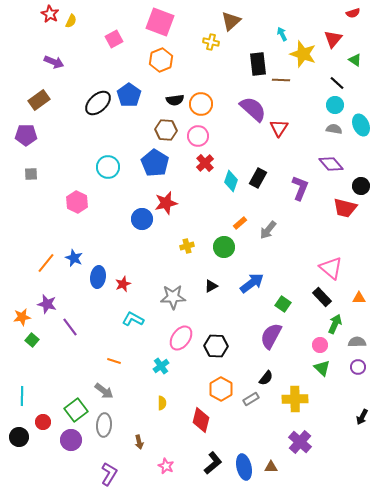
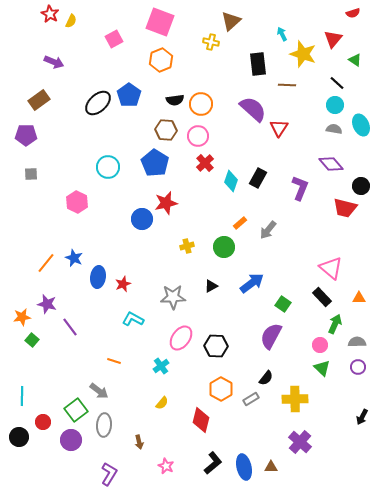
brown line at (281, 80): moved 6 px right, 5 px down
gray arrow at (104, 391): moved 5 px left
yellow semicircle at (162, 403): rotated 40 degrees clockwise
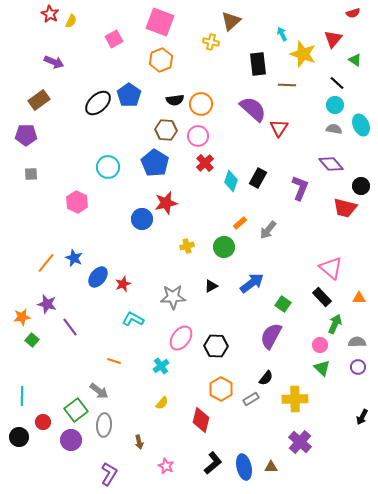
blue ellipse at (98, 277): rotated 30 degrees clockwise
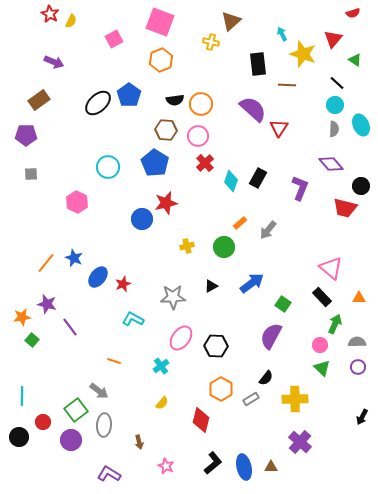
gray semicircle at (334, 129): rotated 84 degrees clockwise
purple L-shape at (109, 474): rotated 90 degrees counterclockwise
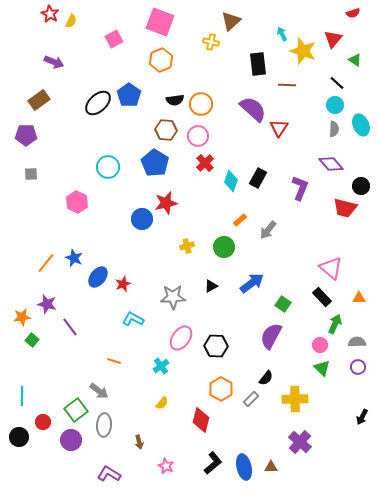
yellow star at (303, 54): moved 3 px up
orange rectangle at (240, 223): moved 3 px up
gray rectangle at (251, 399): rotated 14 degrees counterclockwise
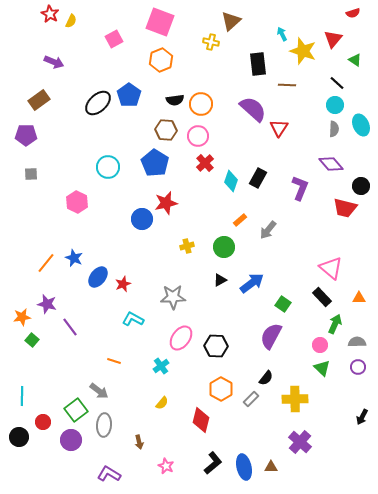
black triangle at (211, 286): moved 9 px right, 6 px up
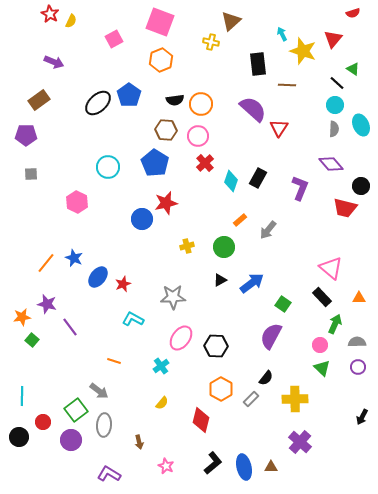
green triangle at (355, 60): moved 2 px left, 9 px down
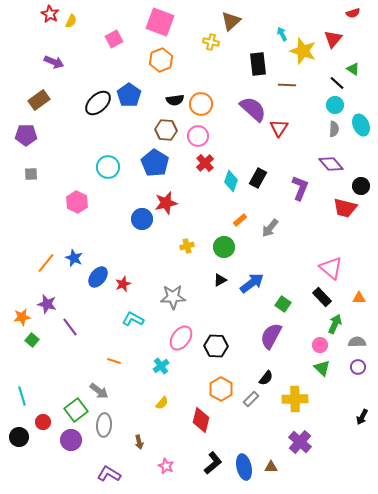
gray arrow at (268, 230): moved 2 px right, 2 px up
cyan line at (22, 396): rotated 18 degrees counterclockwise
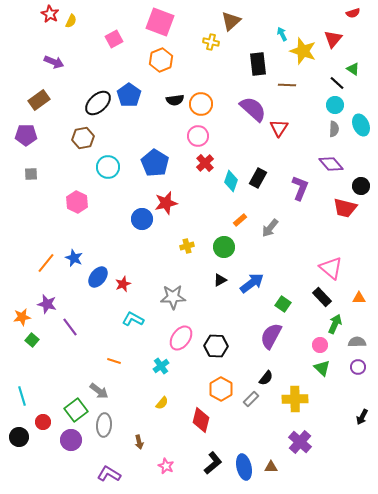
brown hexagon at (166, 130): moved 83 px left, 8 px down; rotated 15 degrees counterclockwise
